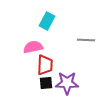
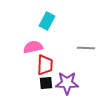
gray line: moved 8 px down
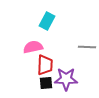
gray line: moved 1 px right, 1 px up
purple star: moved 1 px left, 4 px up
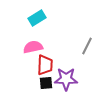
cyan rectangle: moved 10 px left, 3 px up; rotated 30 degrees clockwise
gray line: moved 1 px up; rotated 66 degrees counterclockwise
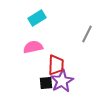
gray line: moved 12 px up
red trapezoid: moved 11 px right
purple star: moved 4 px left, 2 px down; rotated 30 degrees counterclockwise
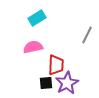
gray line: moved 1 px down
purple star: moved 5 px right, 2 px down
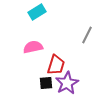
cyan rectangle: moved 6 px up
red trapezoid: rotated 15 degrees clockwise
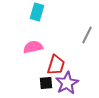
cyan rectangle: rotated 42 degrees counterclockwise
